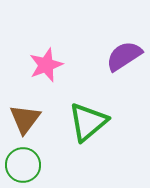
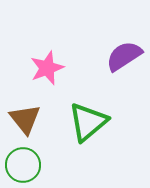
pink star: moved 1 px right, 3 px down
brown triangle: rotated 16 degrees counterclockwise
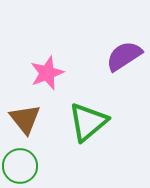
pink star: moved 5 px down
green circle: moved 3 px left, 1 px down
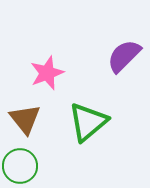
purple semicircle: rotated 12 degrees counterclockwise
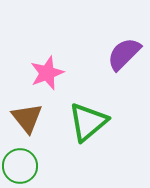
purple semicircle: moved 2 px up
brown triangle: moved 2 px right, 1 px up
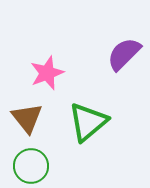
green circle: moved 11 px right
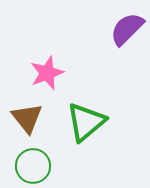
purple semicircle: moved 3 px right, 25 px up
green triangle: moved 2 px left
green circle: moved 2 px right
